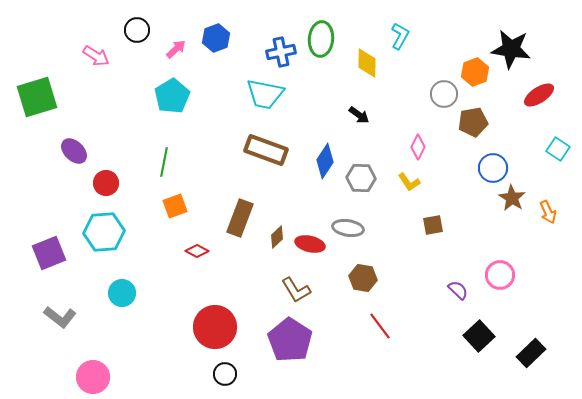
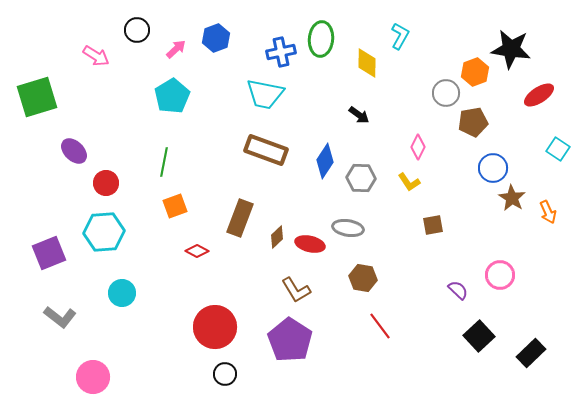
gray circle at (444, 94): moved 2 px right, 1 px up
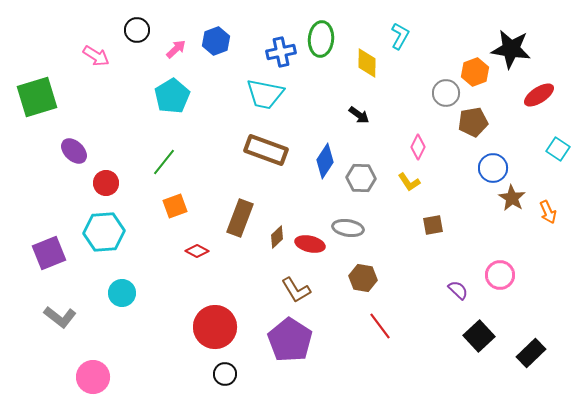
blue hexagon at (216, 38): moved 3 px down
green line at (164, 162): rotated 28 degrees clockwise
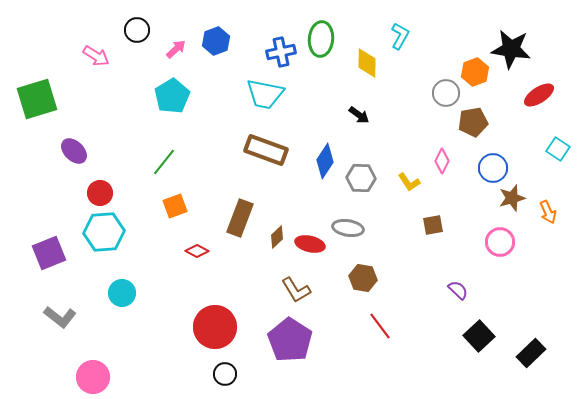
green square at (37, 97): moved 2 px down
pink diamond at (418, 147): moved 24 px right, 14 px down
red circle at (106, 183): moved 6 px left, 10 px down
brown star at (512, 198): rotated 24 degrees clockwise
pink circle at (500, 275): moved 33 px up
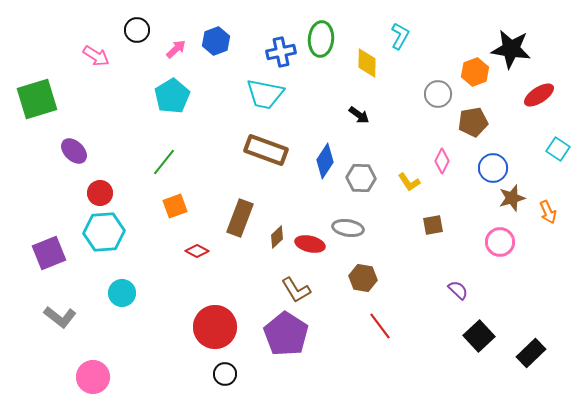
gray circle at (446, 93): moved 8 px left, 1 px down
purple pentagon at (290, 340): moved 4 px left, 6 px up
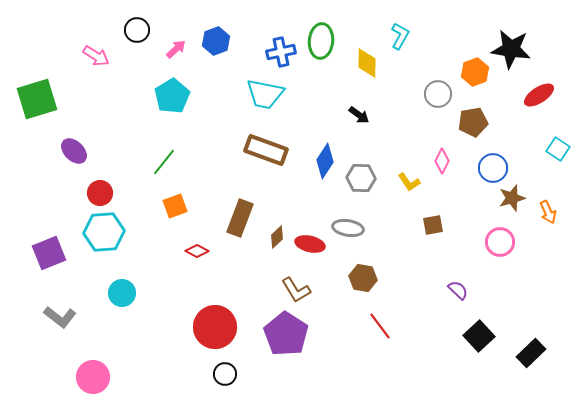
green ellipse at (321, 39): moved 2 px down
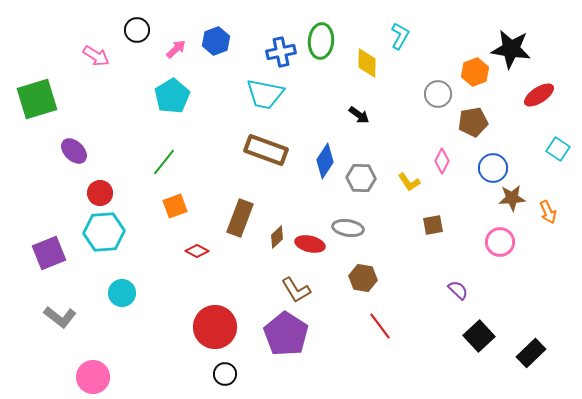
brown star at (512, 198): rotated 12 degrees clockwise
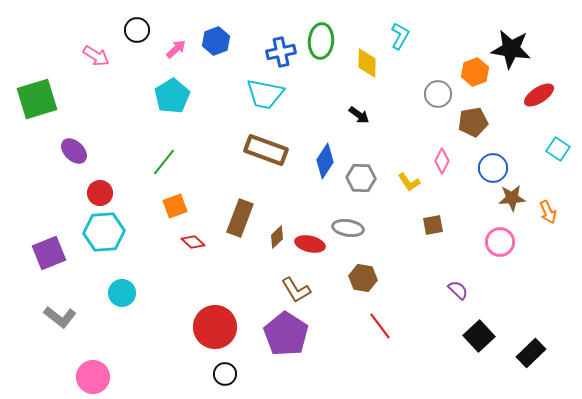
red diamond at (197, 251): moved 4 px left, 9 px up; rotated 15 degrees clockwise
